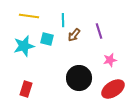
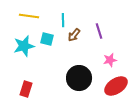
red ellipse: moved 3 px right, 3 px up
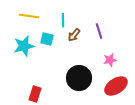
red rectangle: moved 9 px right, 5 px down
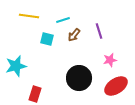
cyan line: rotated 72 degrees clockwise
cyan star: moved 8 px left, 20 px down
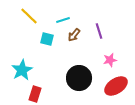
yellow line: rotated 36 degrees clockwise
cyan star: moved 6 px right, 4 px down; rotated 15 degrees counterclockwise
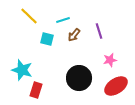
cyan star: rotated 25 degrees counterclockwise
red rectangle: moved 1 px right, 4 px up
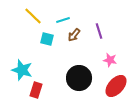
yellow line: moved 4 px right
pink star: rotated 24 degrees clockwise
red ellipse: rotated 15 degrees counterclockwise
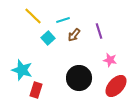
cyan square: moved 1 px right, 1 px up; rotated 32 degrees clockwise
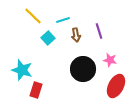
brown arrow: moved 2 px right; rotated 48 degrees counterclockwise
black circle: moved 4 px right, 9 px up
red ellipse: rotated 15 degrees counterclockwise
